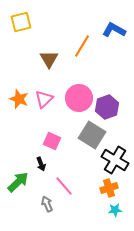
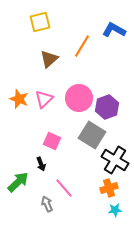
yellow square: moved 19 px right
brown triangle: rotated 18 degrees clockwise
pink line: moved 2 px down
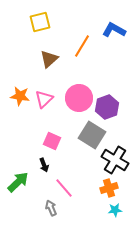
orange star: moved 1 px right, 3 px up; rotated 12 degrees counterclockwise
black arrow: moved 3 px right, 1 px down
gray arrow: moved 4 px right, 4 px down
